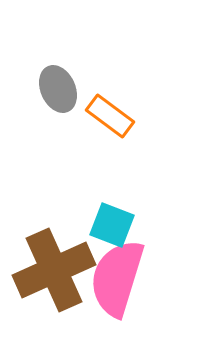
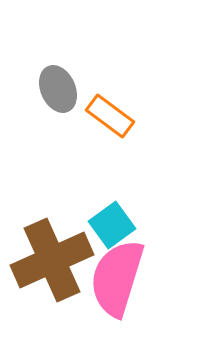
cyan square: rotated 33 degrees clockwise
brown cross: moved 2 px left, 10 px up
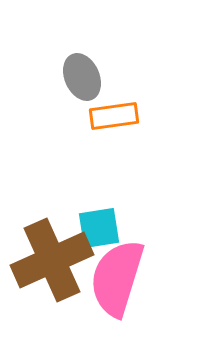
gray ellipse: moved 24 px right, 12 px up
orange rectangle: moved 4 px right; rotated 45 degrees counterclockwise
cyan square: moved 13 px left, 3 px down; rotated 27 degrees clockwise
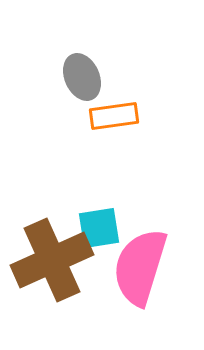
pink semicircle: moved 23 px right, 11 px up
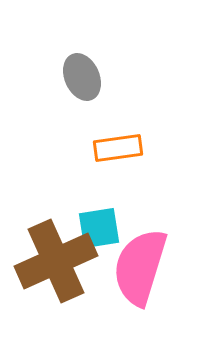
orange rectangle: moved 4 px right, 32 px down
brown cross: moved 4 px right, 1 px down
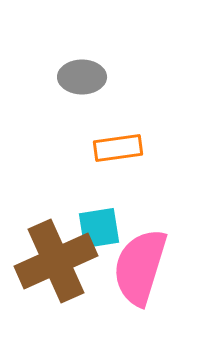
gray ellipse: rotated 66 degrees counterclockwise
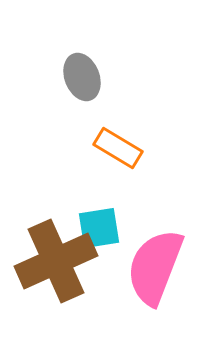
gray ellipse: rotated 69 degrees clockwise
orange rectangle: rotated 39 degrees clockwise
pink semicircle: moved 15 px right; rotated 4 degrees clockwise
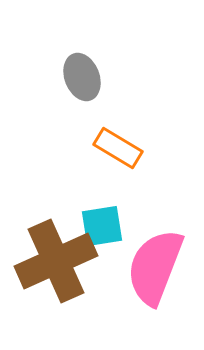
cyan square: moved 3 px right, 2 px up
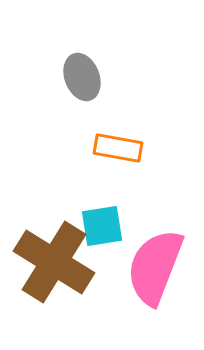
orange rectangle: rotated 21 degrees counterclockwise
brown cross: moved 2 px left, 1 px down; rotated 34 degrees counterclockwise
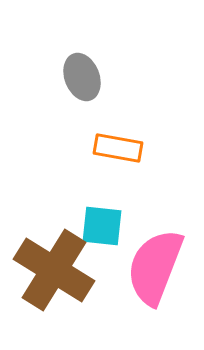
cyan square: rotated 15 degrees clockwise
brown cross: moved 8 px down
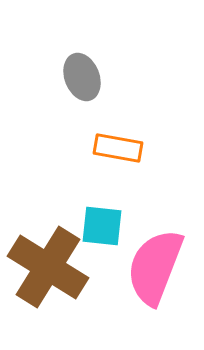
brown cross: moved 6 px left, 3 px up
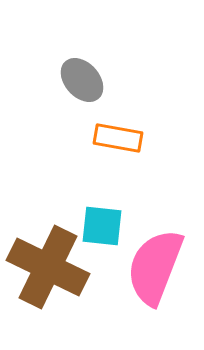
gray ellipse: moved 3 px down; rotated 21 degrees counterclockwise
orange rectangle: moved 10 px up
brown cross: rotated 6 degrees counterclockwise
